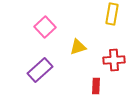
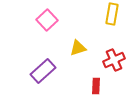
pink square: moved 2 px right, 7 px up
yellow triangle: moved 1 px down
red cross: rotated 20 degrees counterclockwise
purple rectangle: moved 3 px right, 1 px down
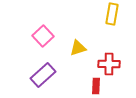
pink square: moved 4 px left, 16 px down
red cross: moved 5 px left, 4 px down; rotated 25 degrees clockwise
purple rectangle: moved 4 px down
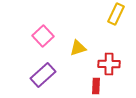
yellow rectangle: moved 4 px right; rotated 15 degrees clockwise
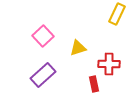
yellow rectangle: moved 1 px right
red rectangle: moved 2 px left, 2 px up; rotated 14 degrees counterclockwise
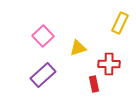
yellow rectangle: moved 3 px right, 9 px down
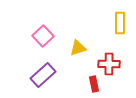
yellow rectangle: rotated 25 degrees counterclockwise
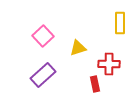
red rectangle: moved 1 px right
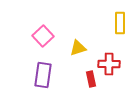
purple rectangle: rotated 40 degrees counterclockwise
red rectangle: moved 4 px left, 5 px up
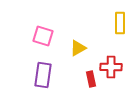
pink square: rotated 30 degrees counterclockwise
yellow triangle: rotated 12 degrees counterclockwise
red cross: moved 2 px right, 3 px down
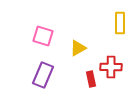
purple rectangle: rotated 15 degrees clockwise
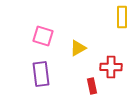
yellow rectangle: moved 2 px right, 6 px up
purple rectangle: moved 2 px left, 1 px up; rotated 30 degrees counterclockwise
red rectangle: moved 1 px right, 7 px down
